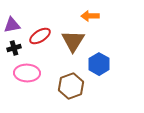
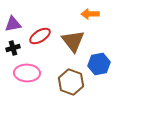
orange arrow: moved 2 px up
purple triangle: moved 1 px right, 1 px up
brown triangle: rotated 10 degrees counterclockwise
black cross: moved 1 px left
blue hexagon: rotated 20 degrees clockwise
brown hexagon: moved 4 px up; rotated 20 degrees counterclockwise
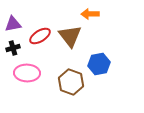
brown triangle: moved 3 px left, 5 px up
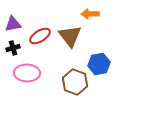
brown hexagon: moved 4 px right
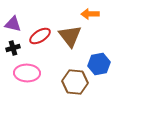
purple triangle: rotated 24 degrees clockwise
brown hexagon: rotated 15 degrees counterclockwise
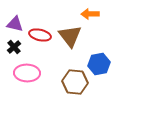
purple triangle: moved 2 px right
red ellipse: moved 1 px up; rotated 45 degrees clockwise
black cross: moved 1 px right, 1 px up; rotated 24 degrees counterclockwise
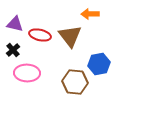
black cross: moved 1 px left, 3 px down
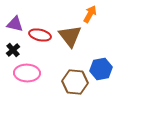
orange arrow: rotated 120 degrees clockwise
blue hexagon: moved 2 px right, 5 px down
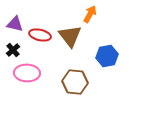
blue hexagon: moved 6 px right, 13 px up
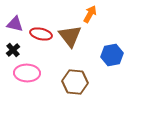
red ellipse: moved 1 px right, 1 px up
blue hexagon: moved 5 px right, 1 px up
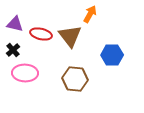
blue hexagon: rotated 10 degrees clockwise
pink ellipse: moved 2 px left
brown hexagon: moved 3 px up
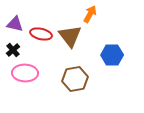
brown hexagon: rotated 15 degrees counterclockwise
